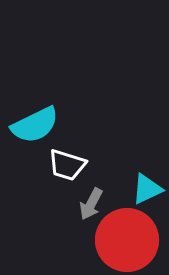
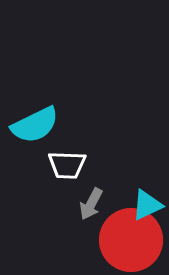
white trapezoid: rotated 15 degrees counterclockwise
cyan triangle: moved 16 px down
red circle: moved 4 px right
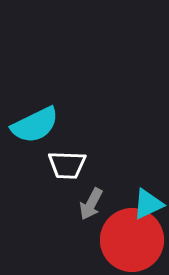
cyan triangle: moved 1 px right, 1 px up
red circle: moved 1 px right
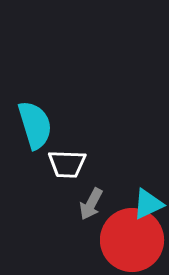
cyan semicircle: rotated 81 degrees counterclockwise
white trapezoid: moved 1 px up
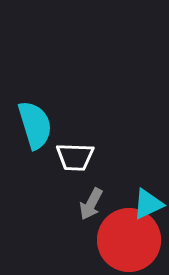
white trapezoid: moved 8 px right, 7 px up
red circle: moved 3 px left
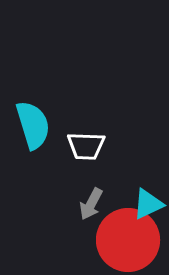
cyan semicircle: moved 2 px left
white trapezoid: moved 11 px right, 11 px up
red circle: moved 1 px left
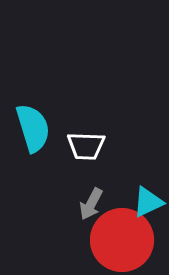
cyan semicircle: moved 3 px down
cyan triangle: moved 2 px up
red circle: moved 6 px left
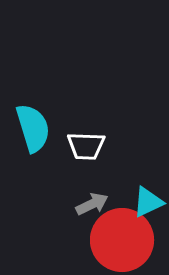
gray arrow: moved 1 px right; rotated 144 degrees counterclockwise
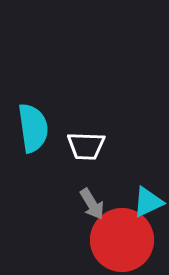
cyan semicircle: rotated 9 degrees clockwise
gray arrow: rotated 84 degrees clockwise
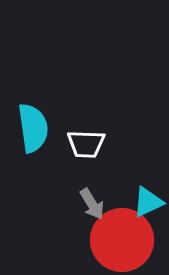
white trapezoid: moved 2 px up
